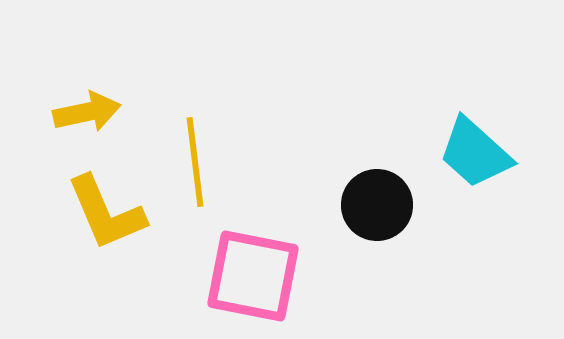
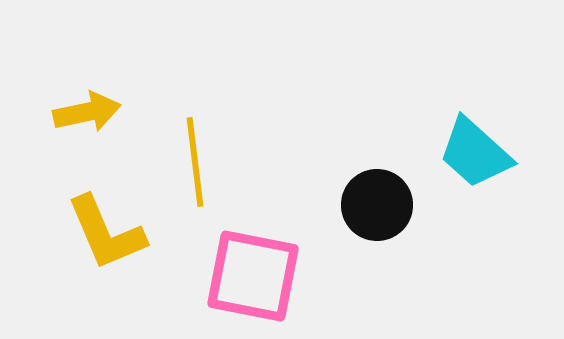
yellow L-shape: moved 20 px down
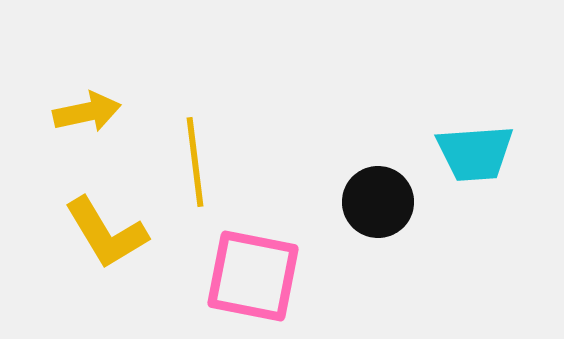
cyan trapezoid: rotated 46 degrees counterclockwise
black circle: moved 1 px right, 3 px up
yellow L-shape: rotated 8 degrees counterclockwise
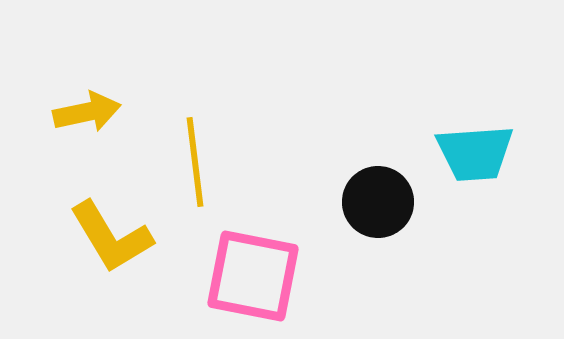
yellow L-shape: moved 5 px right, 4 px down
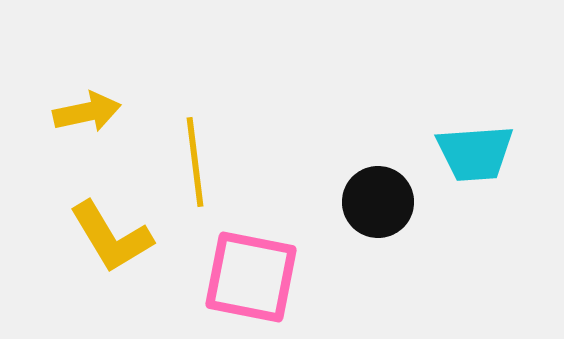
pink square: moved 2 px left, 1 px down
